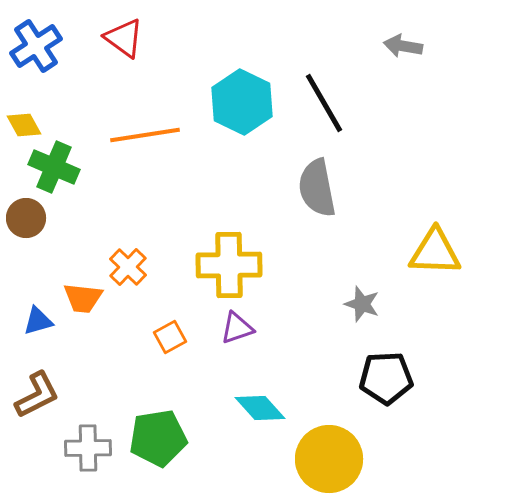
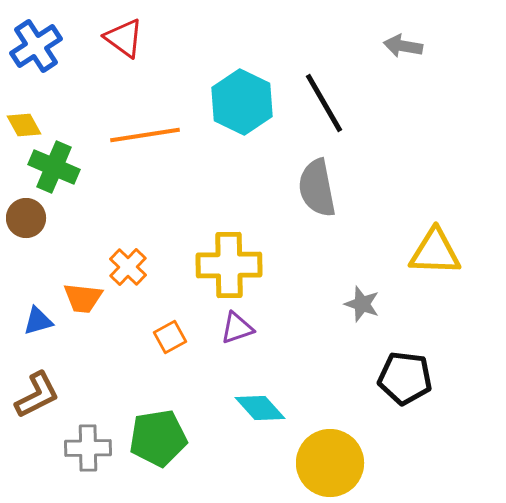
black pentagon: moved 19 px right; rotated 10 degrees clockwise
yellow circle: moved 1 px right, 4 px down
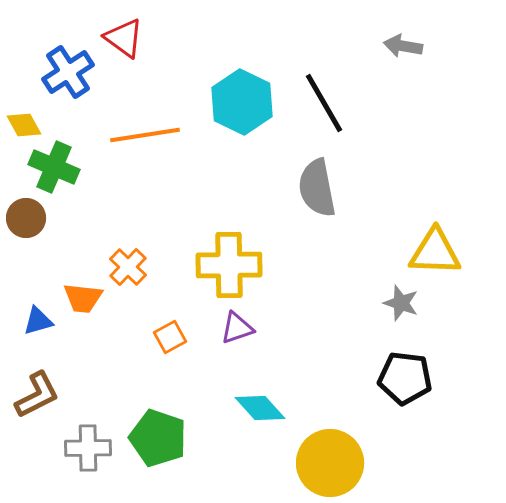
blue cross: moved 32 px right, 26 px down
gray star: moved 39 px right, 1 px up
green pentagon: rotated 28 degrees clockwise
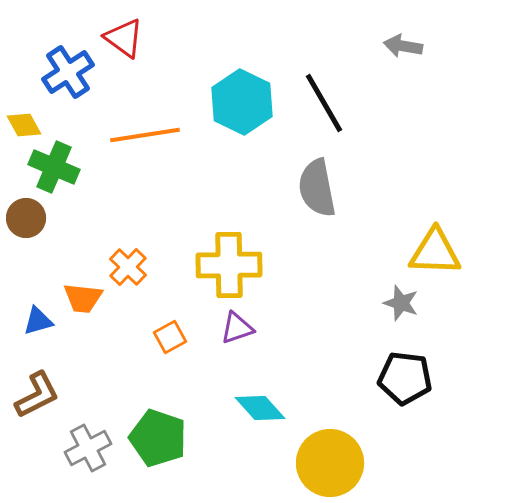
gray cross: rotated 27 degrees counterclockwise
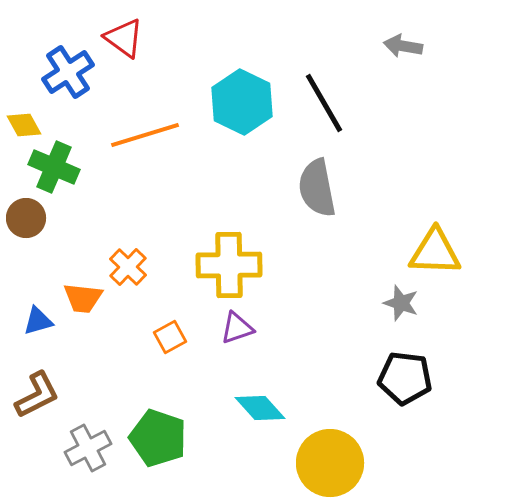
orange line: rotated 8 degrees counterclockwise
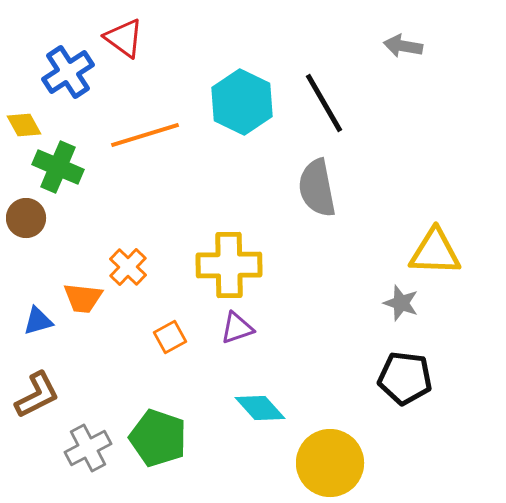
green cross: moved 4 px right
